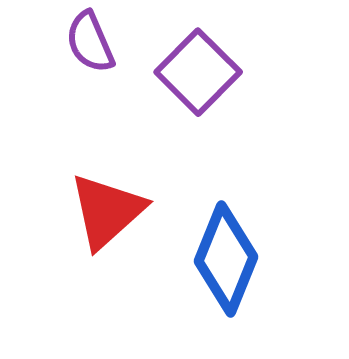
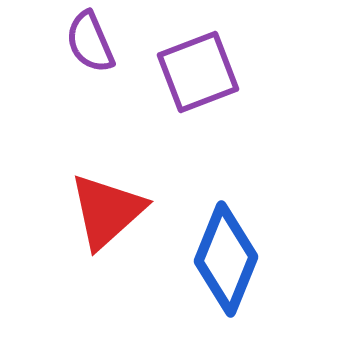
purple square: rotated 24 degrees clockwise
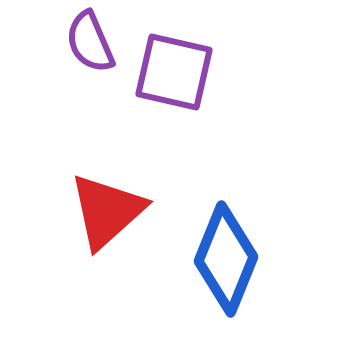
purple square: moved 24 px left; rotated 34 degrees clockwise
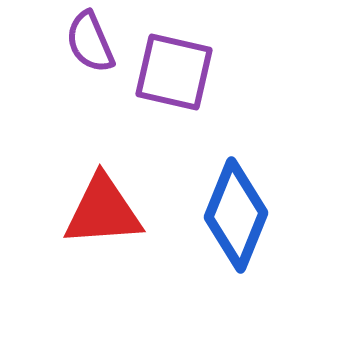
red triangle: moved 4 px left; rotated 38 degrees clockwise
blue diamond: moved 10 px right, 44 px up
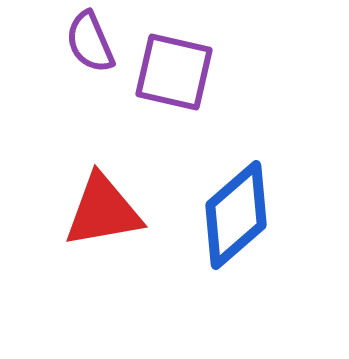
red triangle: rotated 6 degrees counterclockwise
blue diamond: rotated 27 degrees clockwise
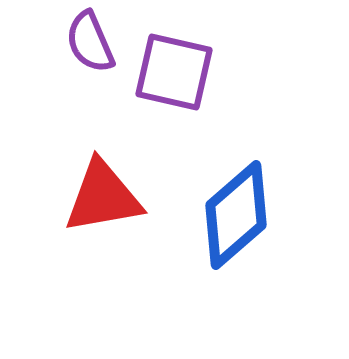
red triangle: moved 14 px up
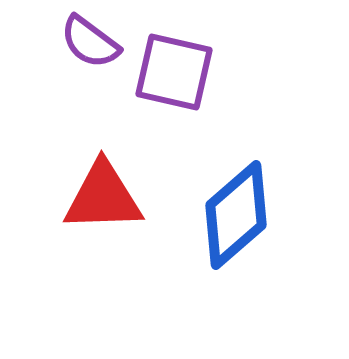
purple semicircle: rotated 30 degrees counterclockwise
red triangle: rotated 8 degrees clockwise
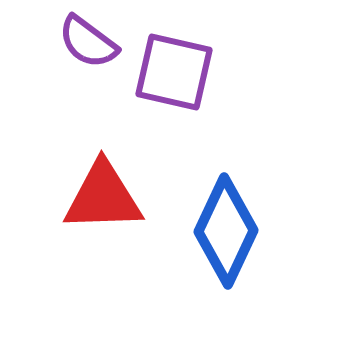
purple semicircle: moved 2 px left
blue diamond: moved 10 px left, 16 px down; rotated 24 degrees counterclockwise
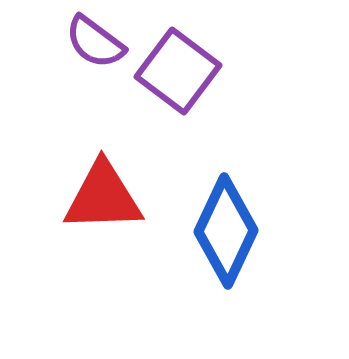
purple semicircle: moved 7 px right
purple square: moved 4 px right, 1 px up; rotated 24 degrees clockwise
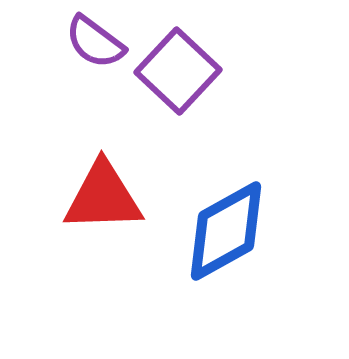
purple square: rotated 6 degrees clockwise
blue diamond: rotated 36 degrees clockwise
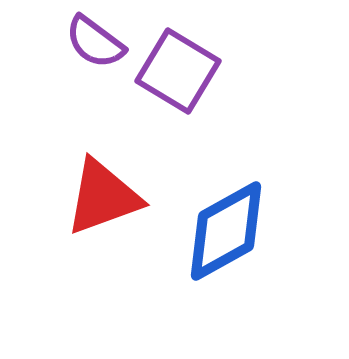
purple square: rotated 12 degrees counterclockwise
red triangle: rotated 18 degrees counterclockwise
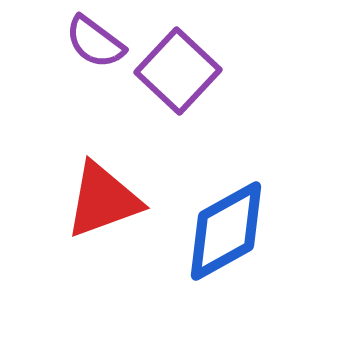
purple square: rotated 12 degrees clockwise
red triangle: moved 3 px down
